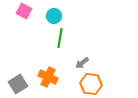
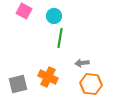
gray arrow: rotated 32 degrees clockwise
gray square: rotated 18 degrees clockwise
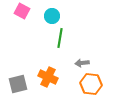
pink square: moved 2 px left
cyan circle: moved 2 px left
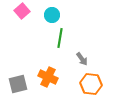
pink square: rotated 21 degrees clockwise
cyan circle: moved 1 px up
gray arrow: moved 4 px up; rotated 120 degrees counterclockwise
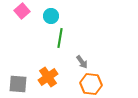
cyan circle: moved 1 px left, 1 px down
gray arrow: moved 3 px down
orange cross: rotated 30 degrees clockwise
gray square: rotated 18 degrees clockwise
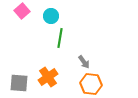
gray arrow: moved 2 px right
gray square: moved 1 px right, 1 px up
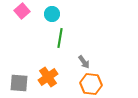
cyan circle: moved 1 px right, 2 px up
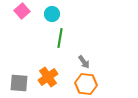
orange hexagon: moved 5 px left
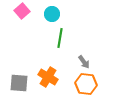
orange cross: rotated 24 degrees counterclockwise
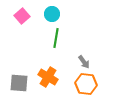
pink square: moved 5 px down
green line: moved 4 px left
